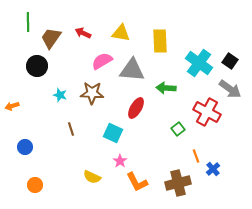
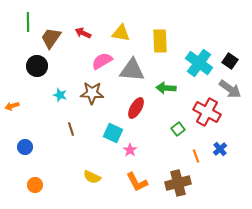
pink star: moved 10 px right, 11 px up
blue cross: moved 7 px right, 20 px up
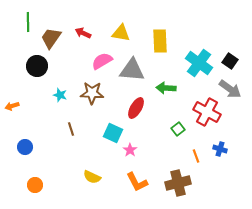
blue cross: rotated 32 degrees counterclockwise
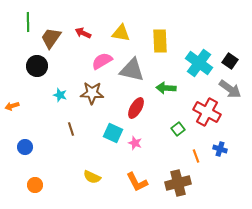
gray triangle: rotated 8 degrees clockwise
pink star: moved 5 px right, 7 px up; rotated 16 degrees counterclockwise
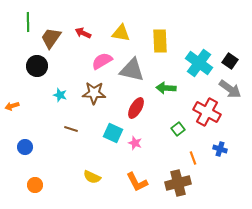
brown star: moved 2 px right
brown line: rotated 56 degrees counterclockwise
orange line: moved 3 px left, 2 px down
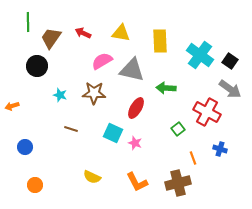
cyan cross: moved 1 px right, 8 px up
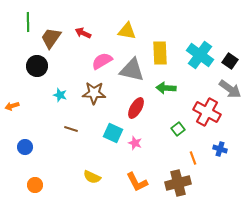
yellow triangle: moved 6 px right, 2 px up
yellow rectangle: moved 12 px down
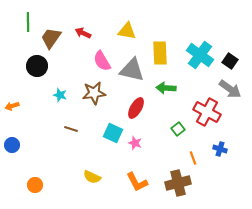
pink semicircle: rotated 90 degrees counterclockwise
brown star: rotated 10 degrees counterclockwise
blue circle: moved 13 px left, 2 px up
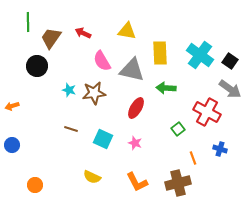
cyan star: moved 9 px right, 5 px up
cyan square: moved 10 px left, 6 px down
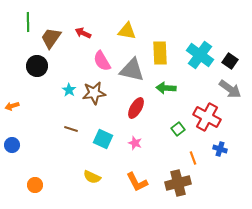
cyan star: rotated 16 degrees clockwise
red cross: moved 5 px down
